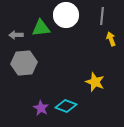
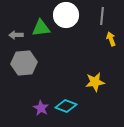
yellow star: rotated 30 degrees counterclockwise
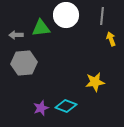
purple star: rotated 21 degrees clockwise
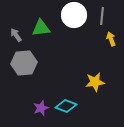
white circle: moved 8 px right
gray arrow: rotated 56 degrees clockwise
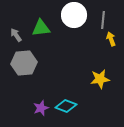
gray line: moved 1 px right, 4 px down
yellow star: moved 5 px right, 3 px up
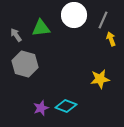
gray line: rotated 18 degrees clockwise
gray hexagon: moved 1 px right, 1 px down; rotated 20 degrees clockwise
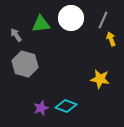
white circle: moved 3 px left, 3 px down
green triangle: moved 4 px up
yellow star: rotated 18 degrees clockwise
